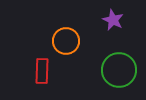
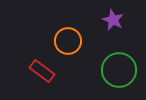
orange circle: moved 2 px right
red rectangle: rotated 55 degrees counterclockwise
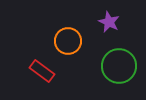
purple star: moved 4 px left, 2 px down
green circle: moved 4 px up
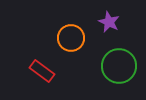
orange circle: moved 3 px right, 3 px up
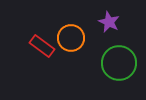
green circle: moved 3 px up
red rectangle: moved 25 px up
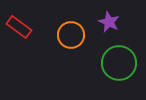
orange circle: moved 3 px up
red rectangle: moved 23 px left, 19 px up
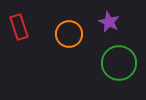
red rectangle: rotated 35 degrees clockwise
orange circle: moved 2 px left, 1 px up
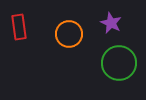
purple star: moved 2 px right, 1 px down
red rectangle: rotated 10 degrees clockwise
